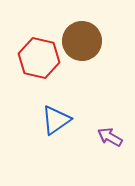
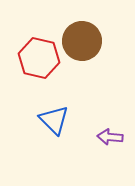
blue triangle: moved 2 px left; rotated 40 degrees counterclockwise
purple arrow: rotated 25 degrees counterclockwise
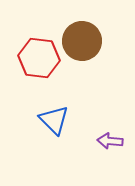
red hexagon: rotated 6 degrees counterclockwise
purple arrow: moved 4 px down
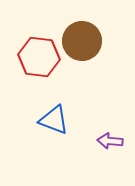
red hexagon: moved 1 px up
blue triangle: rotated 24 degrees counterclockwise
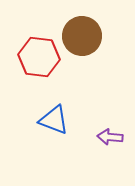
brown circle: moved 5 px up
purple arrow: moved 4 px up
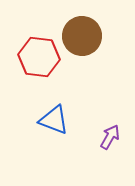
purple arrow: rotated 115 degrees clockwise
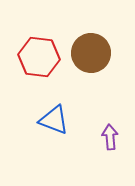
brown circle: moved 9 px right, 17 px down
purple arrow: rotated 35 degrees counterclockwise
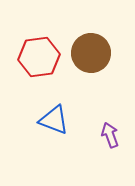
red hexagon: rotated 15 degrees counterclockwise
purple arrow: moved 2 px up; rotated 15 degrees counterclockwise
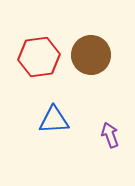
brown circle: moved 2 px down
blue triangle: rotated 24 degrees counterclockwise
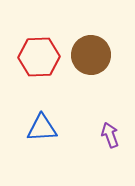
red hexagon: rotated 6 degrees clockwise
blue triangle: moved 12 px left, 8 px down
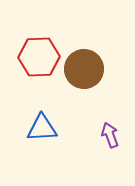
brown circle: moved 7 px left, 14 px down
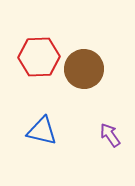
blue triangle: moved 3 px down; rotated 16 degrees clockwise
purple arrow: rotated 15 degrees counterclockwise
